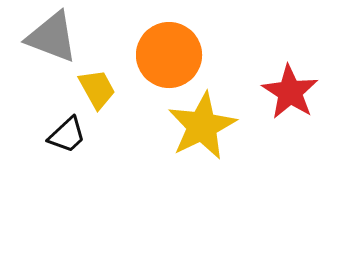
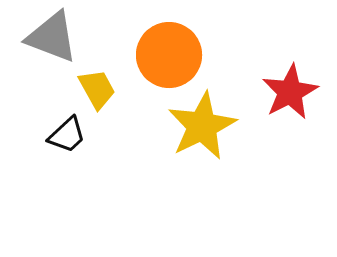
red star: rotated 12 degrees clockwise
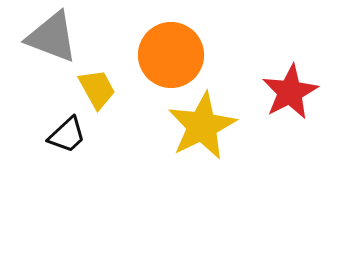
orange circle: moved 2 px right
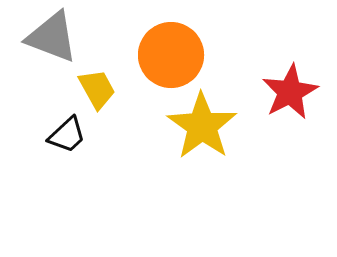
yellow star: rotated 10 degrees counterclockwise
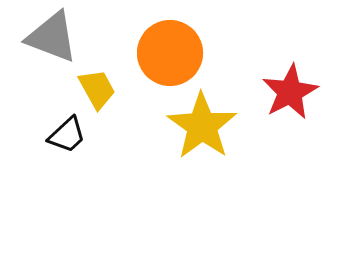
orange circle: moved 1 px left, 2 px up
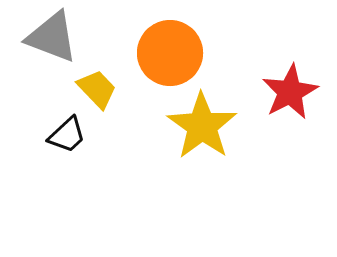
yellow trapezoid: rotated 15 degrees counterclockwise
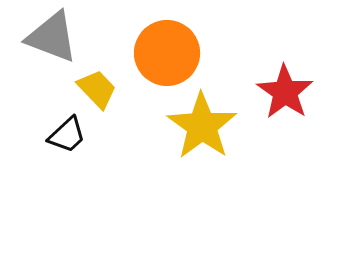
orange circle: moved 3 px left
red star: moved 5 px left; rotated 10 degrees counterclockwise
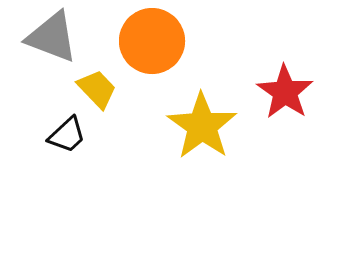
orange circle: moved 15 px left, 12 px up
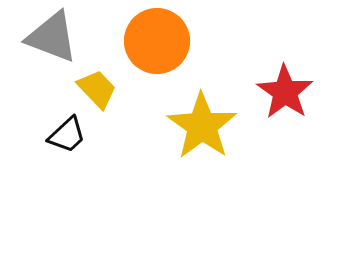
orange circle: moved 5 px right
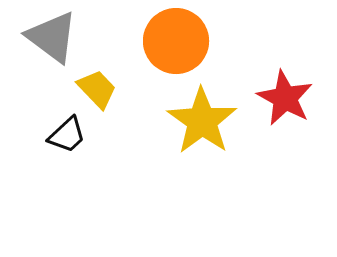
gray triangle: rotated 16 degrees clockwise
orange circle: moved 19 px right
red star: moved 6 px down; rotated 6 degrees counterclockwise
yellow star: moved 5 px up
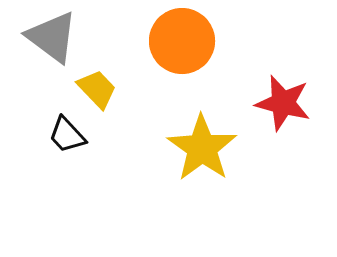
orange circle: moved 6 px right
red star: moved 2 px left, 5 px down; rotated 14 degrees counterclockwise
yellow star: moved 27 px down
black trapezoid: rotated 90 degrees clockwise
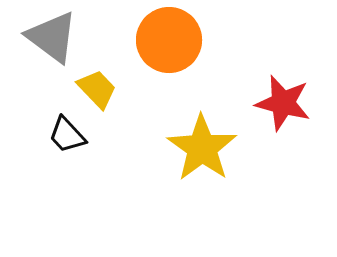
orange circle: moved 13 px left, 1 px up
